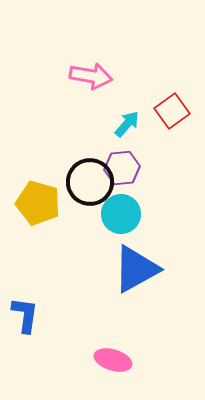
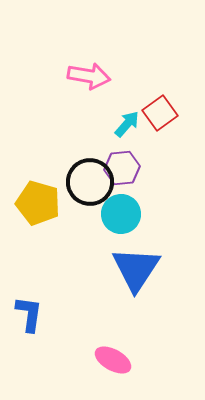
pink arrow: moved 2 px left
red square: moved 12 px left, 2 px down
blue triangle: rotated 28 degrees counterclockwise
blue L-shape: moved 4 px right, 1 px up
pink ellipse: rotated 12 degrees clockwise
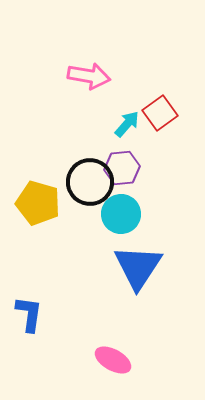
blue triangle: moved 2 px right, 2 px up
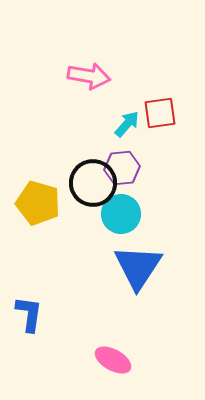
red square: rotated 28 degrees clockwise
black circle: moved 3 px right, 1 px down
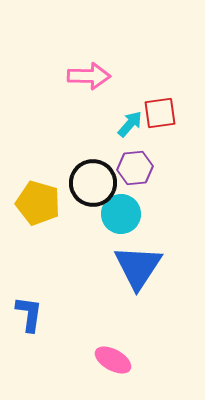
pink arrow: rotated 9 degrees counterclockwise
cyan arrow: moved 3 px right
purple hexagon: moved 13 px right
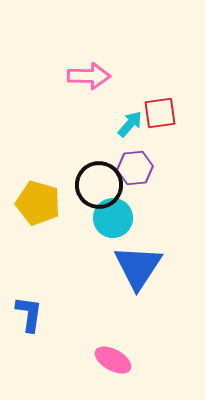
black circle: moved 6 px right, 2 px down
cyan circle: moved 8 px left, 4 px down
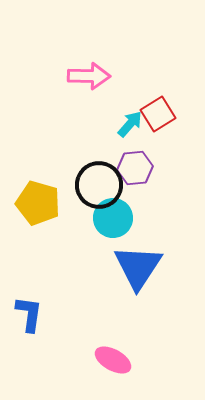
red square: moved 2 px left, 1 px down; rotated 24 degrees counterclockwise
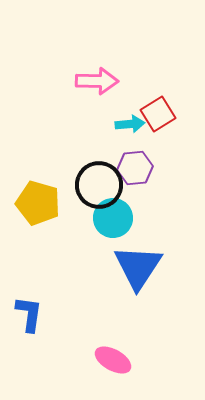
pink arrow: moved 8 px right, 5 px down
cyan arrow: rotated 44 degrees clockwise
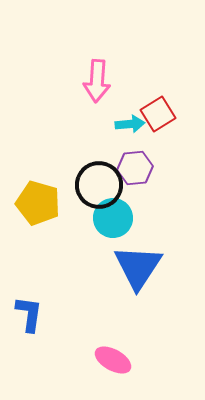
pink arrow: rotated 93 degrees clockwise
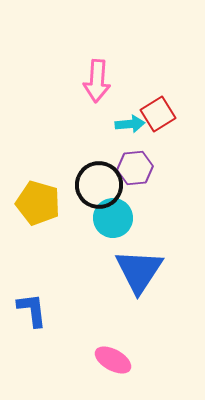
blue triangle: moved 1 px right, 4 px down
blue L-shape: moved 3 px right, 4 px up; rotated 15 degrees counterclockwise
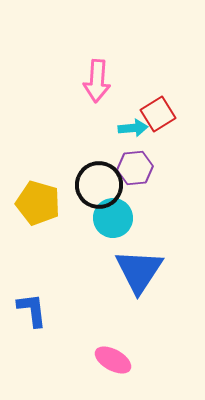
cyan arrow: moved 3 px right, 4 px down
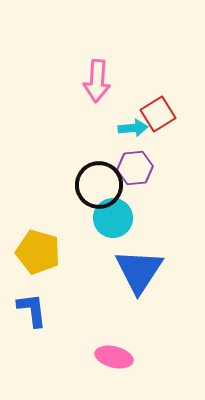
yellow pentagon: moved 49 px down
pink ellipse: moved 1 px right, 3 px up; rotated 15 degrees counterclockwise
